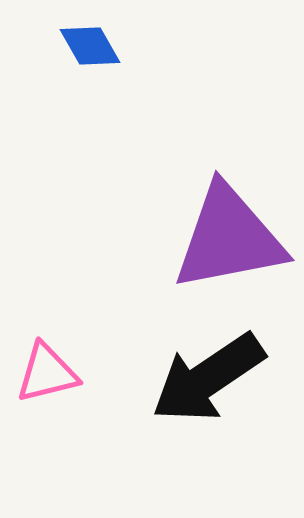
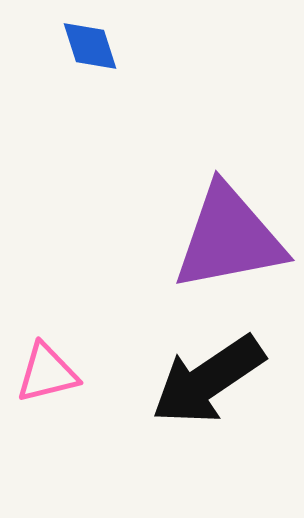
blue diamond: rotated 12 degrees clockwise
black arrow: moved 2 px down
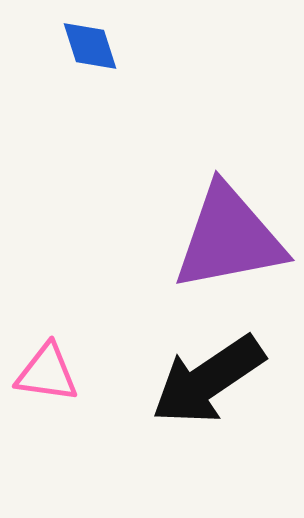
pink triangle: rotated 22 degrees clockwise
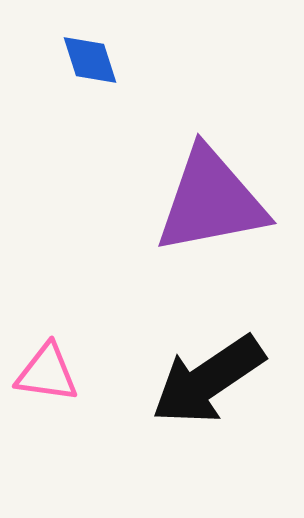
blue diamond: moved 14 px down
purple triangle: moved 18 px left, 37 px up
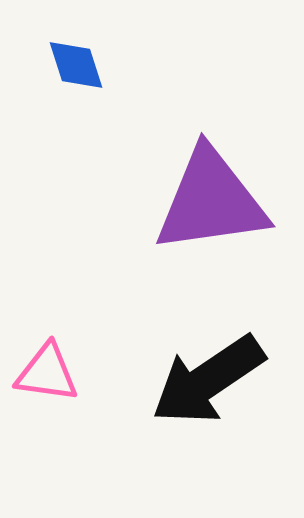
blue diamond: moved 14 px left, 5 px down
purple triangle: rotated 3 degrees clockwise
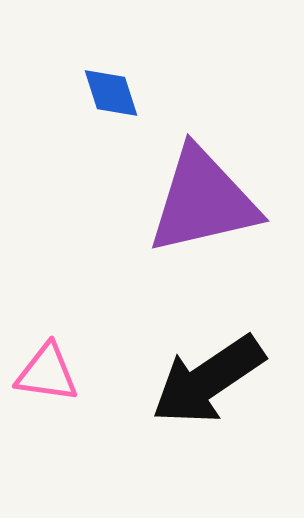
blue diamond: moved 35 px right, 28 px down
purple triangle: moved 8 px left; rotated 5 degrees counterclockwise
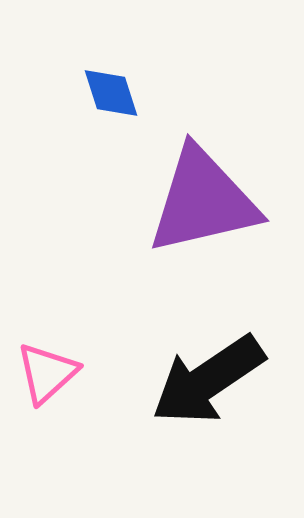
pink triangle: rotated 50 degrees counterclockwise
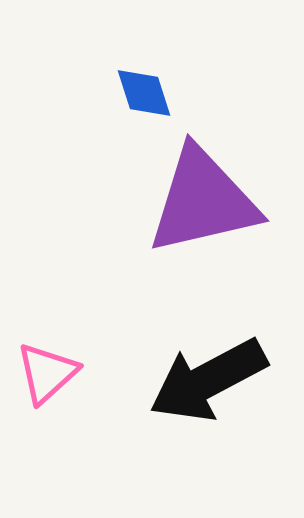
blue diamond: moved 33 px right
black arrow: rotated 6 degrees clockwise
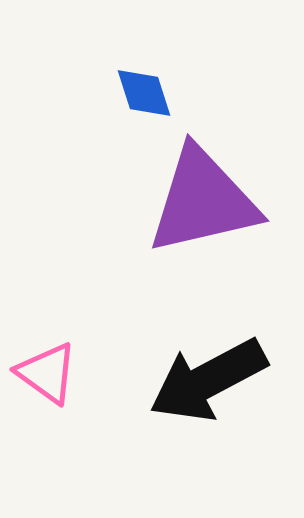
pink triangle: rotated 42 degrees counterclockwise
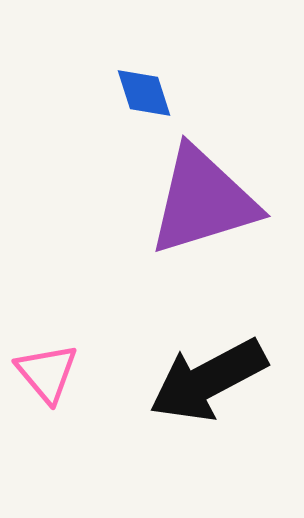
purple triangle: rotated 4 degrees counterclockwise
pink triangle: rotated 14 degrees clockwise
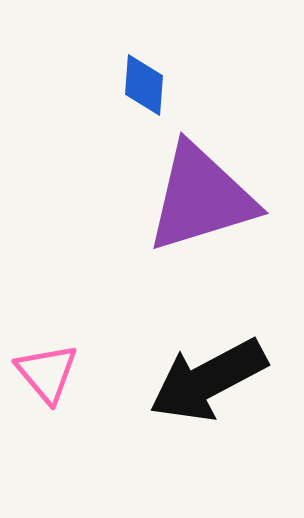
blue diamond: moved 8 px up; rotated 22 degrees clockwise
purple triangle: moved 2 px left, 3 px up
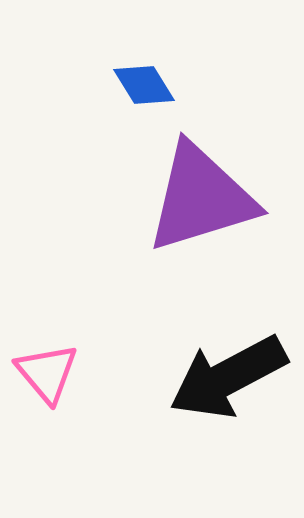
blue diamond: rotated 36 degrees counterclockwise
black arrow: moved 20 px right, 3 px up
